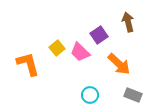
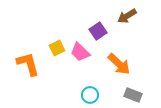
brown arrow: moved 1 px left, 6 px up; rotated 108 degrees counterclockwise
purple square: moved 1 px left, 4 px up
yellow square: rotated 14 degrees clockwise
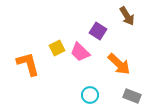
brown arrow: rotated 90 degrees counterclockwise
purple square: rotated 24 degrees counterclockwise
gray rectangle: moved 1 px left, 1 px down
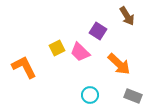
orange L-shape: moved 4 px left, 3 px down; rotated 12 degrees counterclockwise
gray rectangle: moved 1 px right
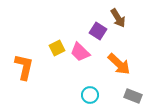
brown arrow: moved 9 px left, 2 px down
orange L-shape: rotated 40 degrees clockwise
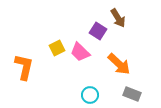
gray rectangle: moved 1 px left, 2 px up
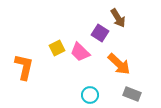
purple square: moved 2 px right, 2 px down
